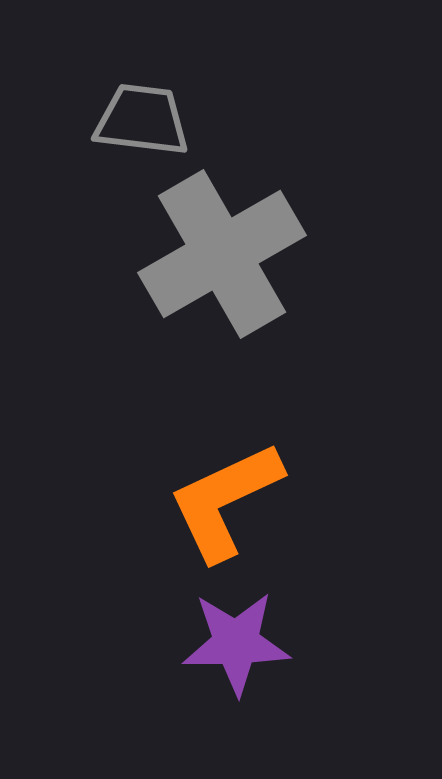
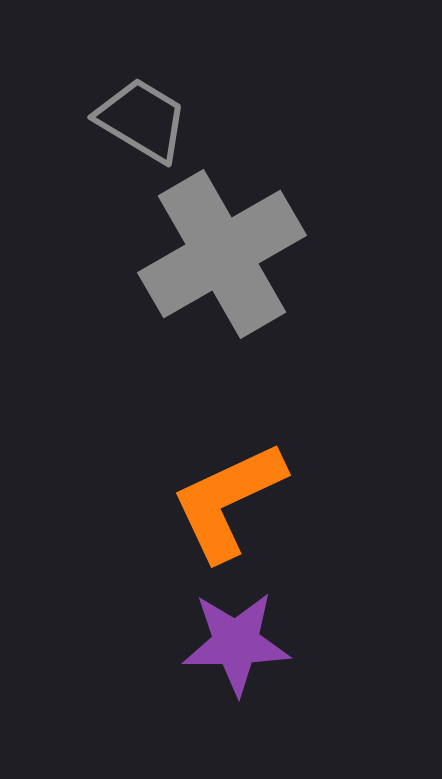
gray trapezoid: rotated 24 degrees clockwise
orange L-shape: moved 3 px right
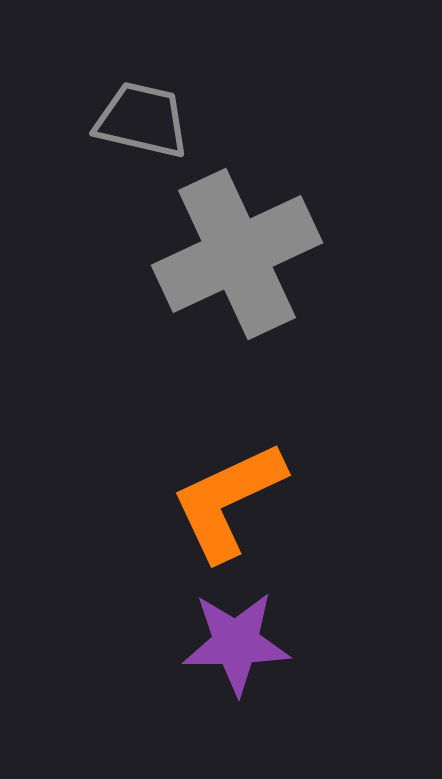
gray trapezoid: rotated 18 degrees counterclockwise
gray cross: moved 15 px right; rotated 5 degrees clockwise
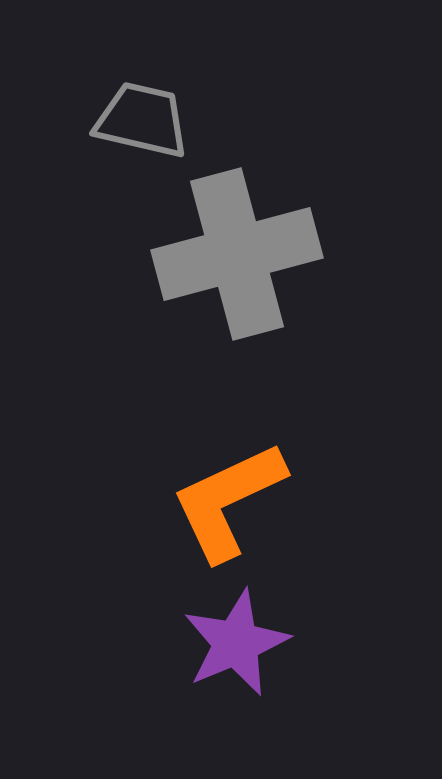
gray cross: rotated 10 degrees clockwise
purple star: rotated 22 degrees counterclockwise
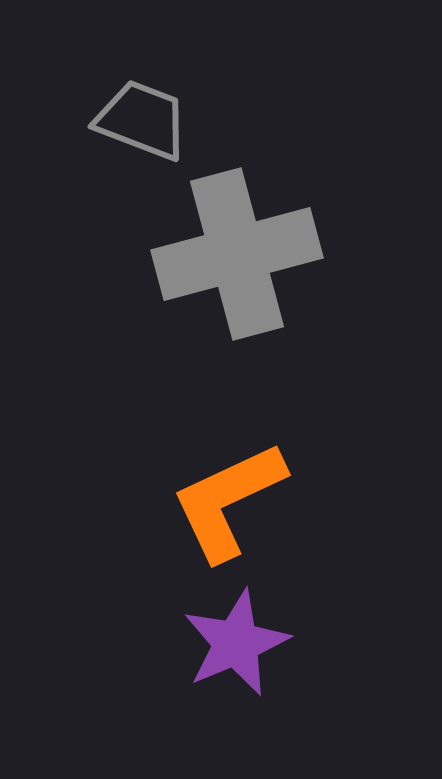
gray trapezoid: rotated 8 degrees clockwise
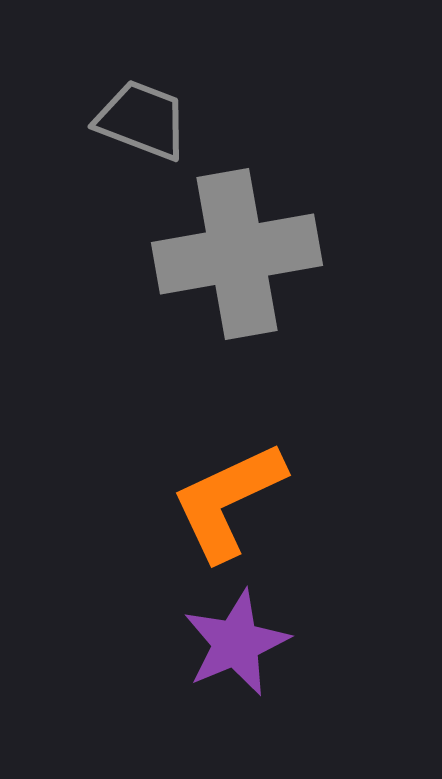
gray cross: rotated 5 degrees clockwise
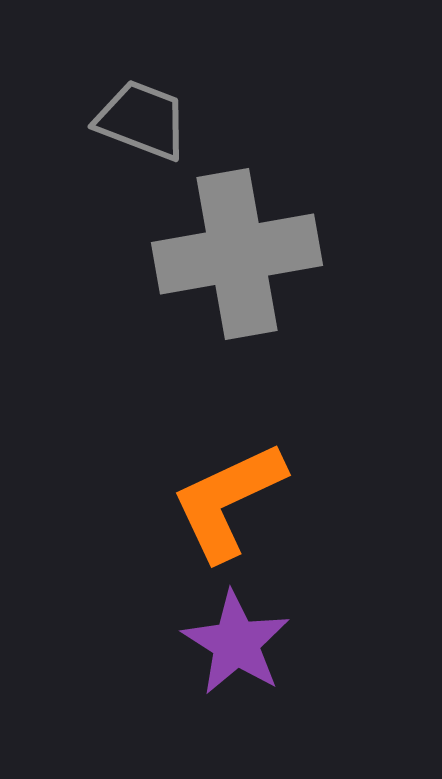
purple star: rotated 17 degrees counterclockwise
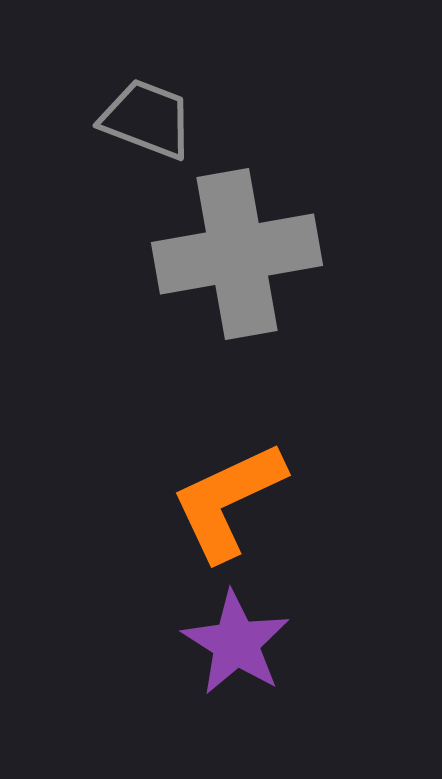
gray trapezoid: moved 5 px right, 1 px up
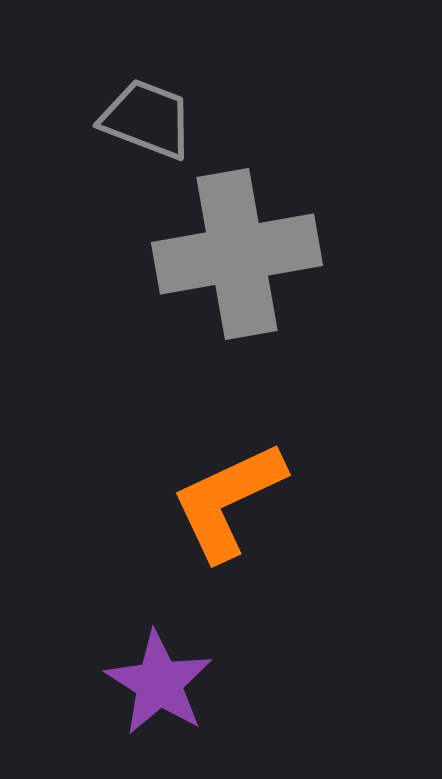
purple star: moved 77 px left, 40 px down
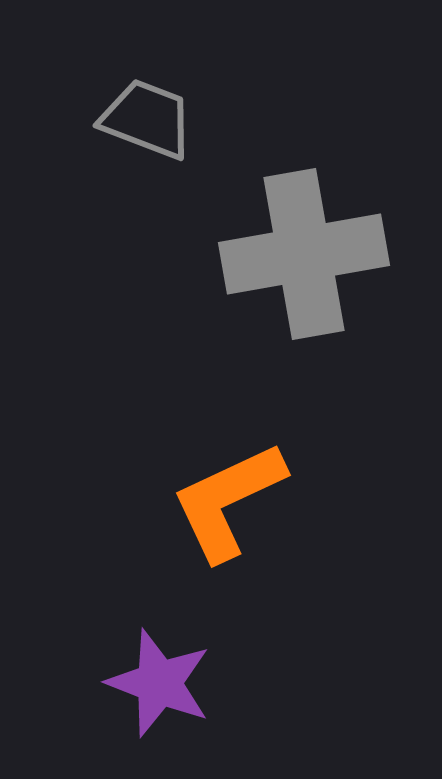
gray cross: moved 67 px right
purple star: rotated 11 degrees counterclockwise
